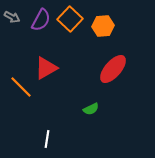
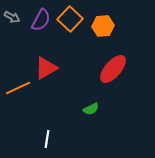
orange line: moved 3 px left, 1 px down; rotated 70 degrees counterclockwise
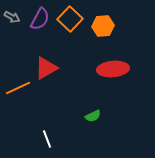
purple semicircle: moved 1 px left, 1 px up
red ellipse: rotated 44 degrees clockwise
green semicircle: moved 2 px right, 7 px down
white line: rotated 30 degrees counterclockwise
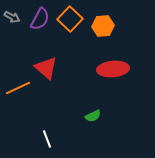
red triangle: rotated 50 degrees counterclockwise
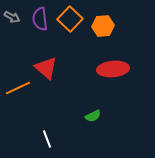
purple semicircle: rotated 145 degrees clockwise
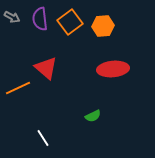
orange square: moved 3 px down; rotated 10 degrees clockwise
white line: moved 4 px left, 1 px up; rotated 12 degrees counterclockwise
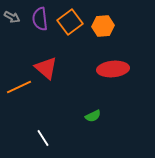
orange line: moved 1 px right, 1 px up
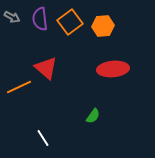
green semicircle: rotated 28 degrees counterclockwise
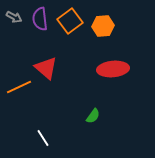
gray arrow: moved 2 px right
orange square: moved 1 px up
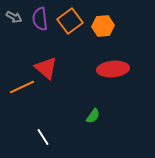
orange line: moved 3 px right
white line: moved 1 px up
